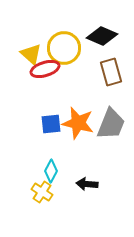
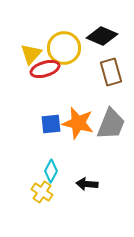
yellow triangle: rotated 30 degrees clockwise
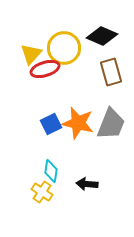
blue square: rotated 20 degrees counterclockwise
cyan diamond: rotated 20 degrees counterclockwise
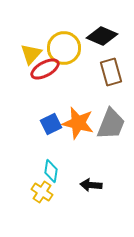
red ellipse: rotated 12 degrees counterclockwise
black arrow: moved 4 px right, 1 px down
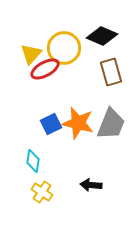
cyan diamond: moved 18 px left, 10 px up
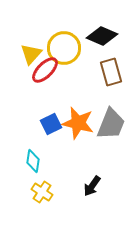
red ellipse: moved 1 px down; rotated 16 degrees counterclockwise
black arrow: moved 1 px right, 1 px down; rotated 60 degrees counterclockwise
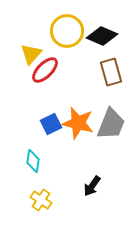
yellow circle: moved 3 px right, 17 px up
yellow cross: moved 1 px left, 8 px down
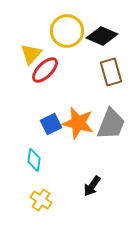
cyan diamond: moved 1 px right, 1 px up
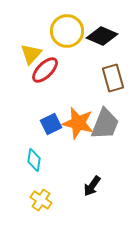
brown rectangle: moved 2 px right, 6 px down
gray trapezoid: moved 6 px left
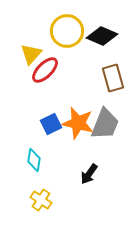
black arrow: moved 3 px left, 12 px up
